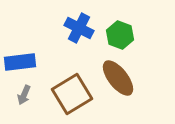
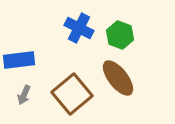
blue rectangle: moved 1 px left, 2 px up
brown square: rotated 9 degrees counterclockwise
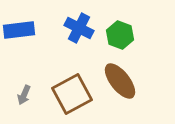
blue rectangle: moved 30 px up
brown ellipse: moved 2 px right, 3 px down
brown square: rotated 12 degrees clockwise
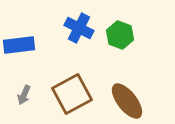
blue rectangle: moved 15 px down
brown ellipse: moved 7 px right, 20 px down
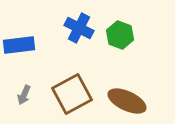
brown ellipse: rotated 27 degrees counterclockwise
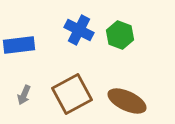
blue cross: moved 2 px down
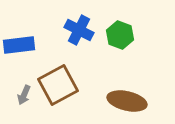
brown square: moved 14 px left, 9 px up
brown ellipse: rotated 12 degrees counterclockwise
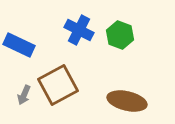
blue rectangle: rotated 32 degrees clockwise
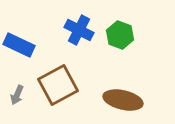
gray arrow: moved 7 px left
brown ellipse: moved 4 px left, 1 px up
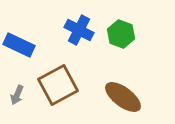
green hexagon: moved 1 px right, 1 px up
brown ellipse: moved 3 px up; rotated 24 degrees clockwise
